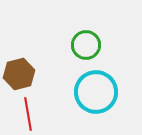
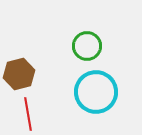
green circle: moved 1 px right, 1 px down
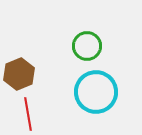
brown hexagon: rotated 8 degrees counterclockwise
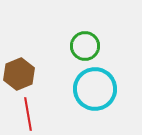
green circle: moved 2 px left
cyan circle: moved 1 px left, 3 px up
